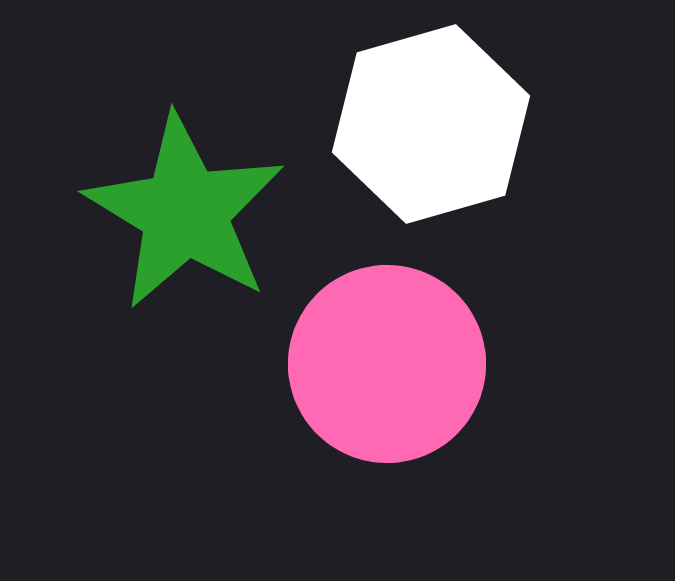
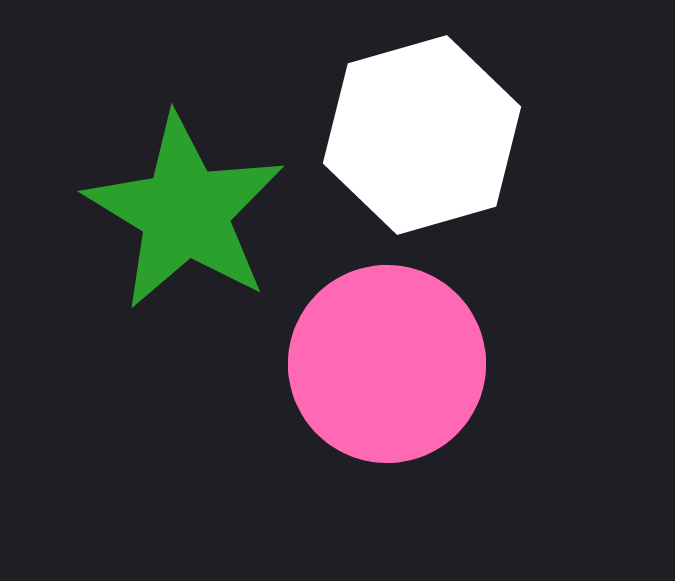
white hexagon: moved 9 px left, 11 px down
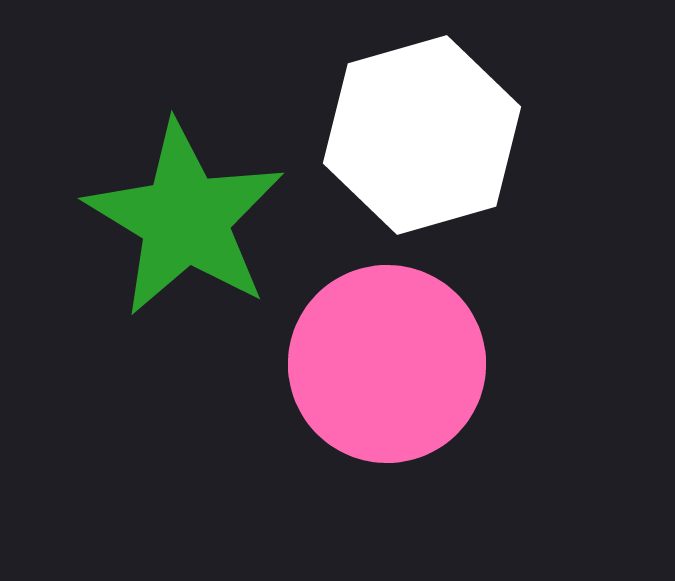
green star: moved 7 px down
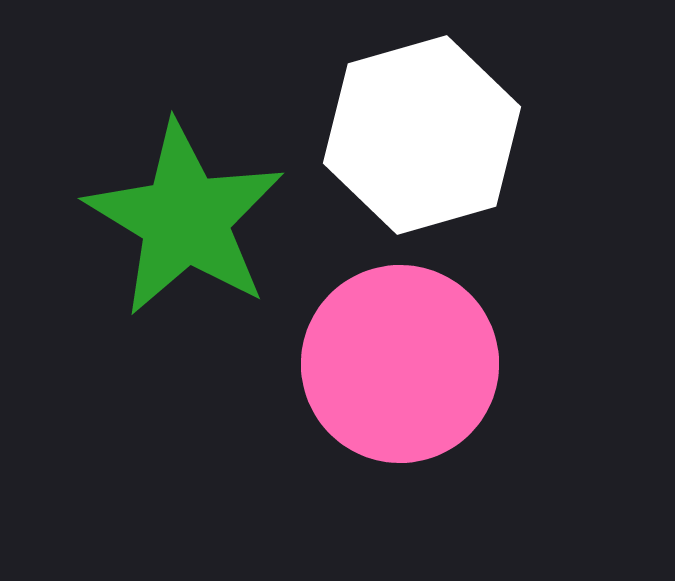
pink circle: moved 13 px right
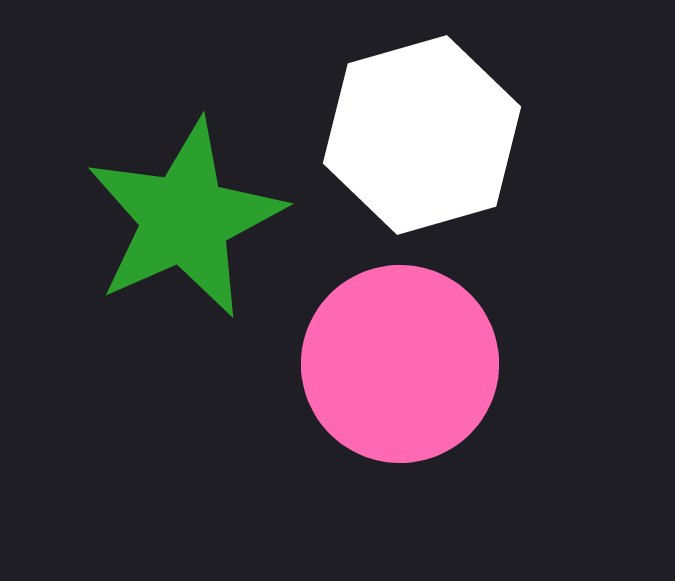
green star: rotated 17 degrees clockwise
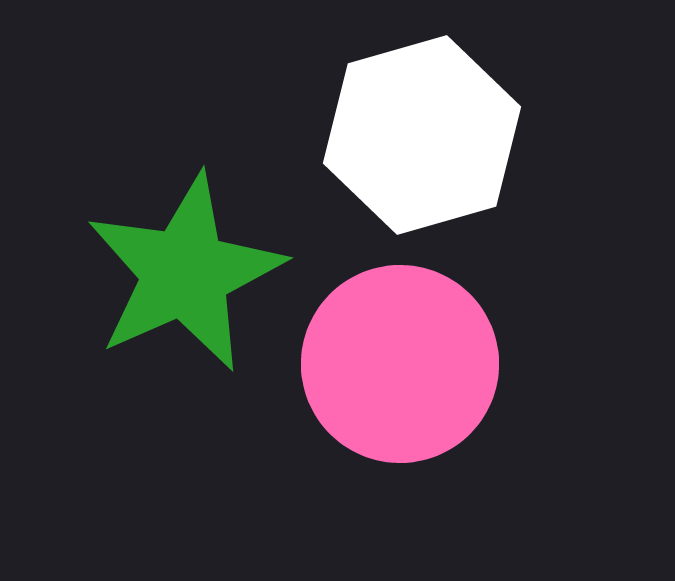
green star: moved 54 px down
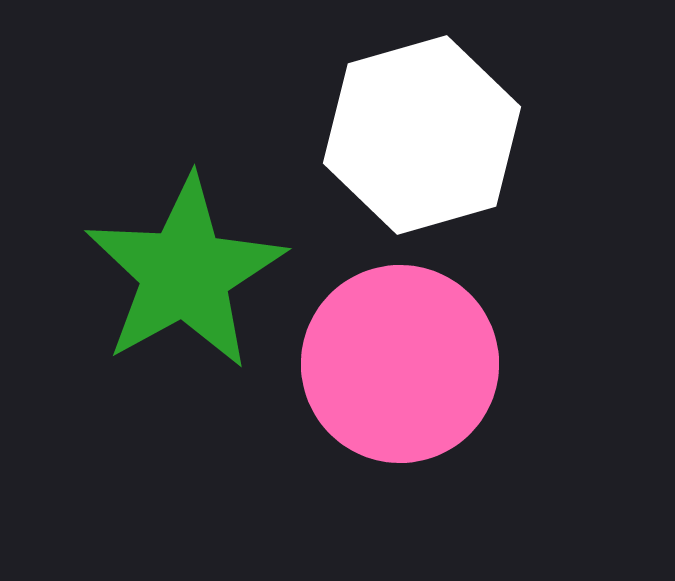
green star: rotated 5 degrees counterclockwise
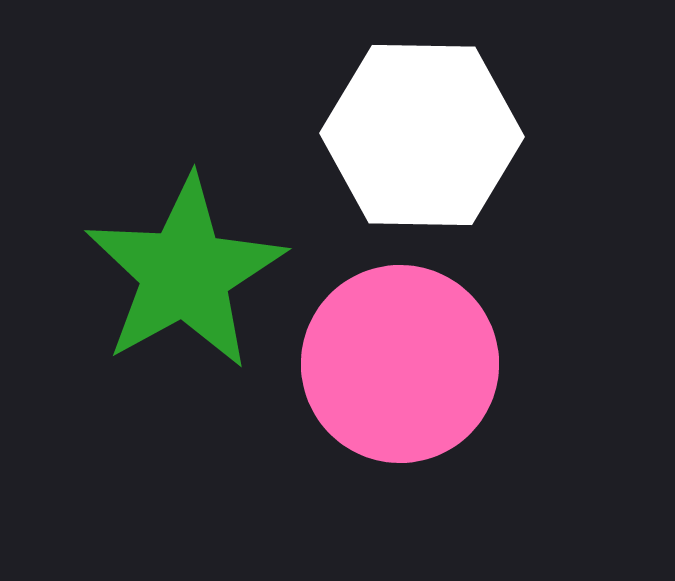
white hexagon: rotated 17 degrees clockwise
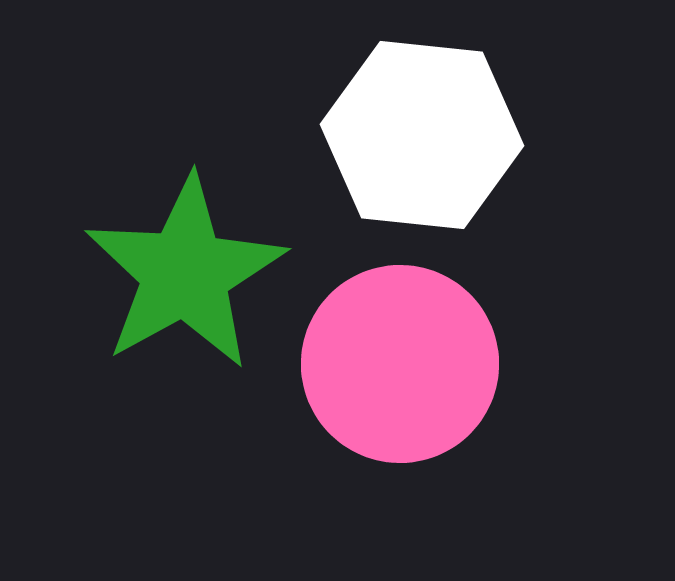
white hexagon: rotated 5 degrees clockwise
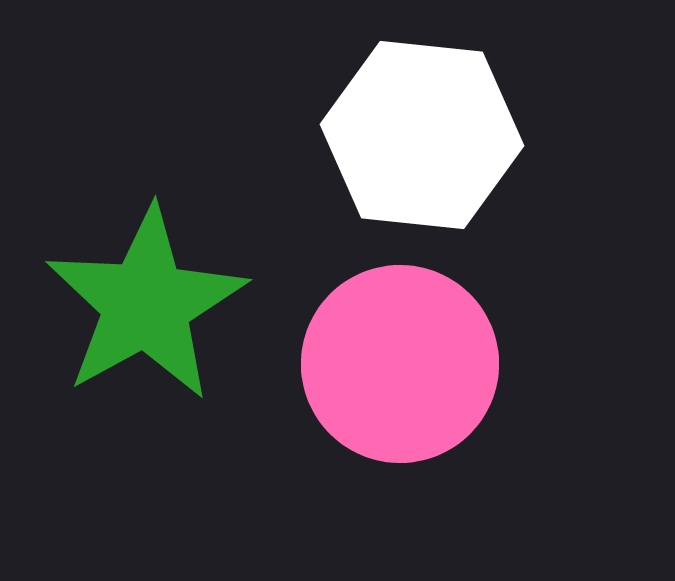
green star: moved 39 px left, 31 px down
